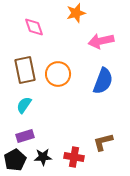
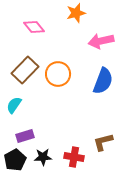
pink diamond: rotated 20 degrees counterclockwise
brown rectangle: rotated 56 degrees clockwise
cyan semicircle: moved 10 px left
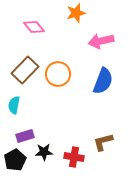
cyan semicircle: rotated 24 degrees counterclockwise
black star: moved 1 px right, 5 px up
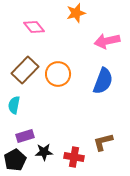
pink arrow: moved 6 px right
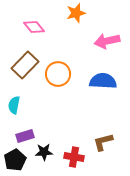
brown rectangle: moved 5 px up
blue semicircle: rotated 108 degrees counterclockwise
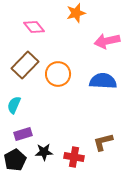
cyan semicircle: rotated 12 degrees clockwise
purple rectangle: moved 2 px left, 2 px up
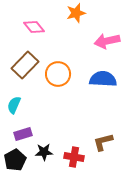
blue semicircle: moved 2 px up
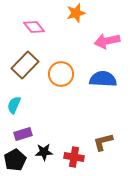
orange circle: moved 3 px right
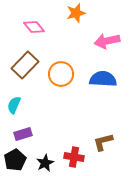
black star: moved 1 px right, 11 px down; rotated 24 degrees counterclockwise
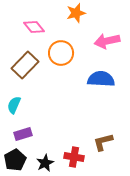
orange circle: moved 21 px up
blue semicircle: moved 2 px left
